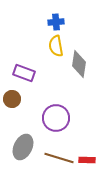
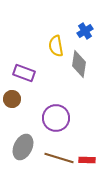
blue cross: moved 29 px right, 9 px down; rotated 28 degrees counterclockwise
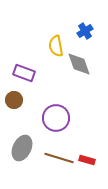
gray diamond: rotated 28 degrees counterclockwise
brown circle: moved 2 px right, 1 px down
gray ellipse: moved 1 px left, 1 px down
red rectangle: rotated 14 degrees clockwise
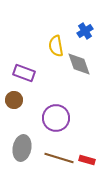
gray ellipse: rotated 15 degrees counterclockwise
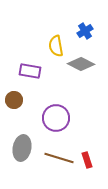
gray diamond: moved 2 px right; rotated 44 degrees counterclockwise
purple rectangle: moved 6 px right, 2 px up; rotated 10 degrees counterclockwise
red rectangle: rotated 56 degrees clockwise
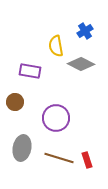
brown circle: moved 1 px right, 2 px down
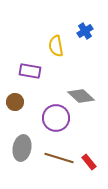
gray diamond: moved 32 px down; rotated 16 degrees clockwise
red rectangle: moved 2 px right, 2 px down; rotated 21 degrees counterclockwise
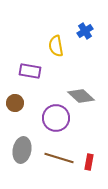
brown circle: moved 1 px down
gray ellipse: moved 2 px down
red rectangle: rotated 49 degrees clockwise
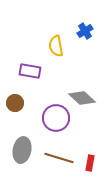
gray diamond: moved 1 px right, 2 px down
red rectangle: moved 1 px right, 1 px down
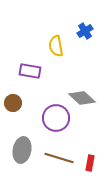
brown circle: moved 2 px left
